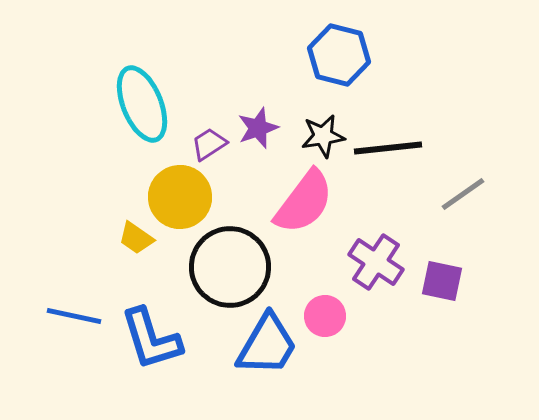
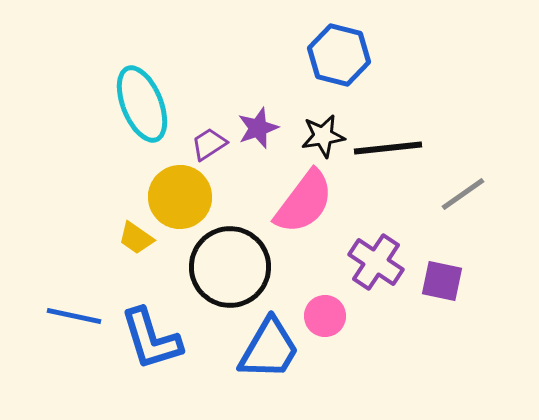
blue trapezoid: moved 2 px right, 4 px down
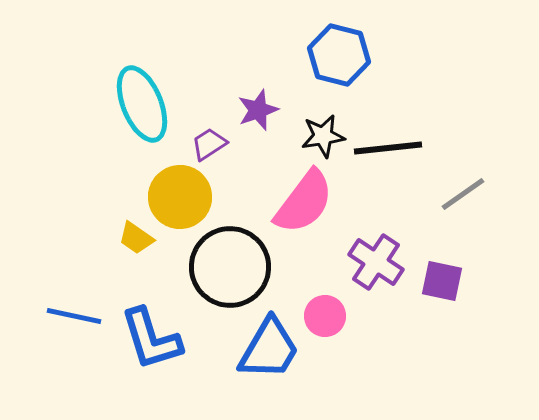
purple star: moved 18 px up
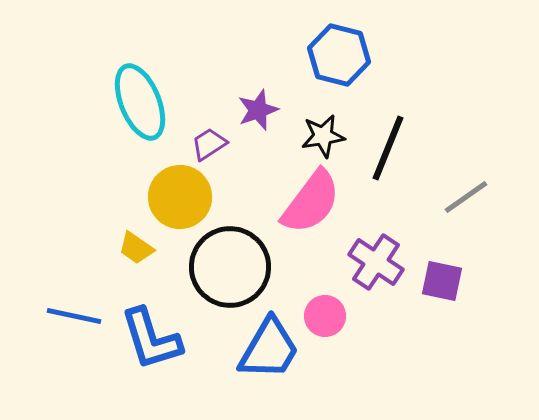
cyan ellipse: moved 2 px left, 2 px up
black line: rotated 62 degrees counterclockwise
gray line: moved 3 px right, 3 px down
pink semicircle: moved 7 px right
yellow trapezoid: moved 10 px down
